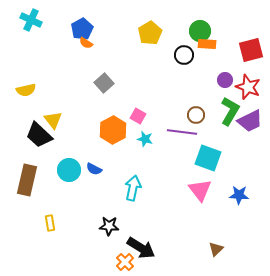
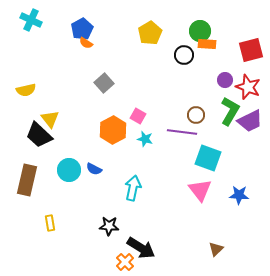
yellow triangle: moved 3 px left, 1 px up
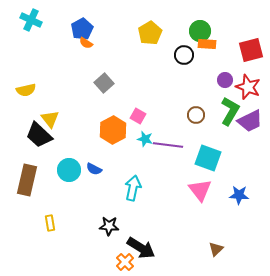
purple line: moved 14 px left, 13 px down
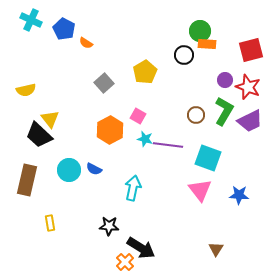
blue pentagon: moved 18 px left; rotated 15 degrees counterclockwise
yellow pentagon: moved 5 px left, 39 px down
green L-shape: moved 6 px left
orange hexagon: moved 3 px left
brown triangle: rotated 14 degrees counterclockwise
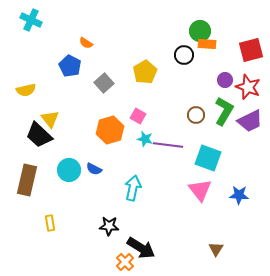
blue pentagon: moved 6 px right, 37 px down
orange hexagon: rotated 12 degrees clockwise
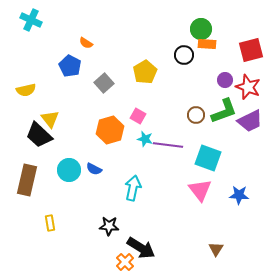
green circle: moved 1 px right, 2 px up
green L-shape: rotated 40 degrees clockwise
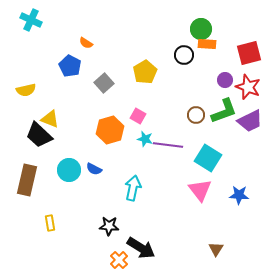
red square: moved 2 px left, 3 px down
yellow triangle: rotated 30 degrees counterclockwise
cyan square: rotated 12 degrees clockwise
orange cross: moved 6 px left, 2 px up
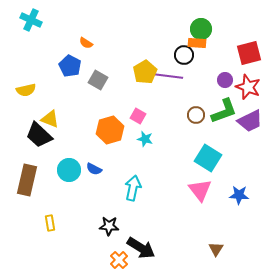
orange rectangle: moved 10 px left, 1 px up
gray square: moved 6 px left, 3 px up; rotated 18 degrees counterclockwise
purple line: moved 69 px up
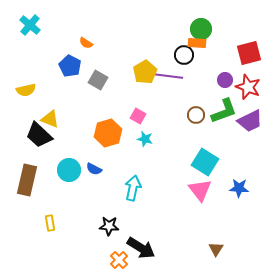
cyan cross: moved 1 px left, 5 px down; rotated 15 degrees clockwise
orange hexagon: moved 2 px left, 3 px down
cyan square: moved 3 px left, 4 px down
blue star: moved 7 px up
